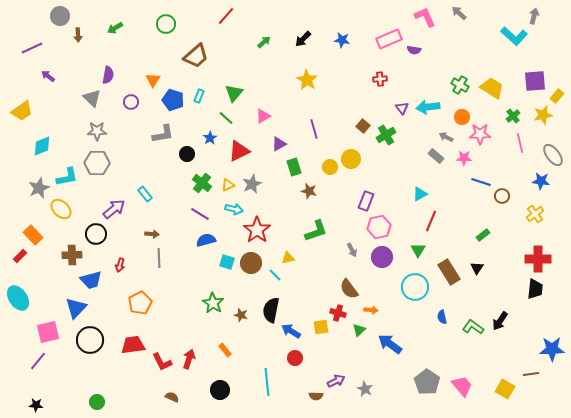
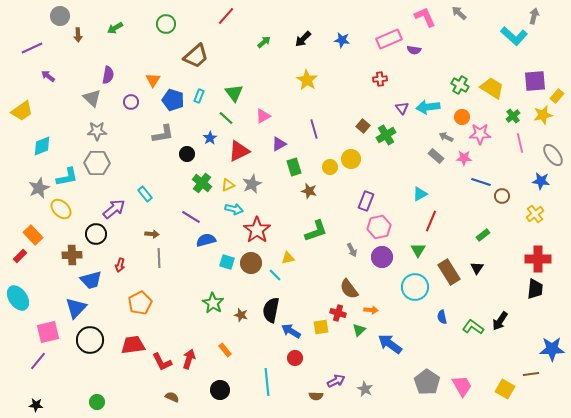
green triangle at (234, 93): rotated 18 degrees counterclockwise
purple line at (200, 214): moved 9 px left, 3 px down
pink trapezoid at (462, 386): rotated 10 degrees clockwise
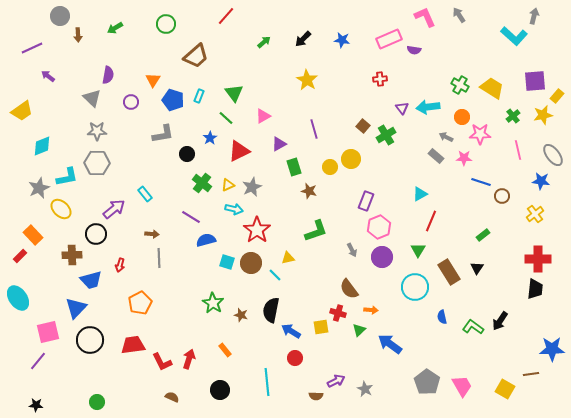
gray arrow at (459, 13): moved 2 px down; rotated 14 degrees clockwise
pink line at (520, 143): moved 2 px left, 7 px down
gray star at (252, 184): moved 3 px down
pink hexagon at (379, 227): rotated 10 degrees counterclockwise
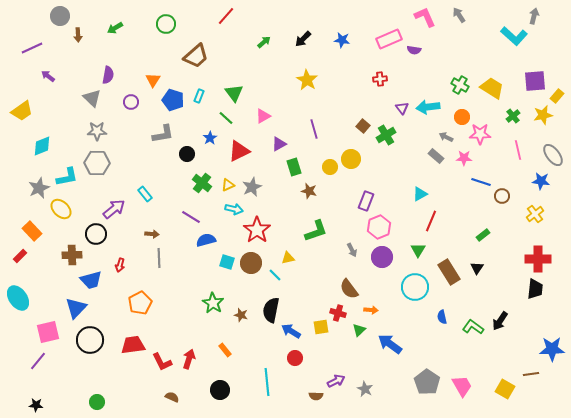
orange rectangle at (33, 235): moved 1 px left, 4 px up
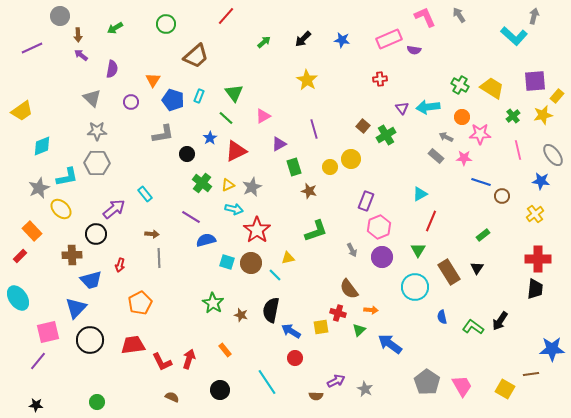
purple semicircle at (108, 75): moved 4 px right, 6 px up
purple arrow at (48, 76): moved 33 px right, 21 px up
red triangle at (239, 151): moved 3 px left
cyan line at (267, 382): rotated 28 degrees counterclockwise
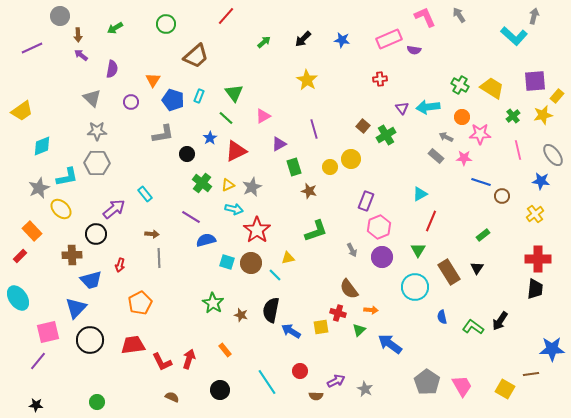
red circle at (295, 358): moved 5 px right, 13 px down
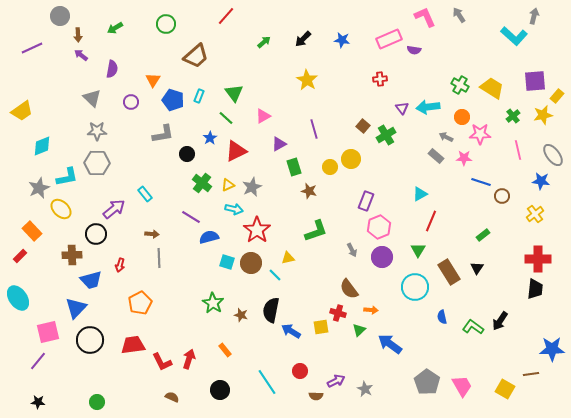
blue semicircle at (206, 240): moved 3 px right, 3 px up
black star at (36, 405): moved 2 px right, 3 px up
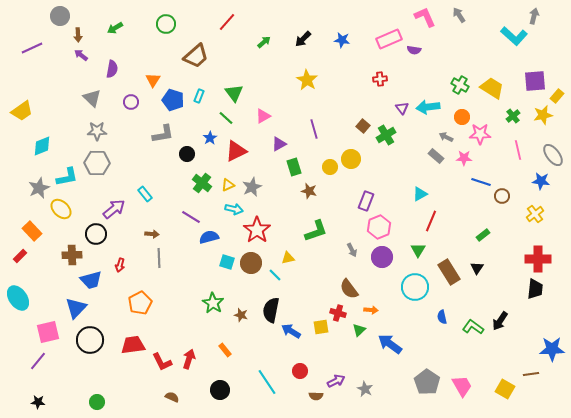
red line at (226, 16): moved 1 px right, 6 px down
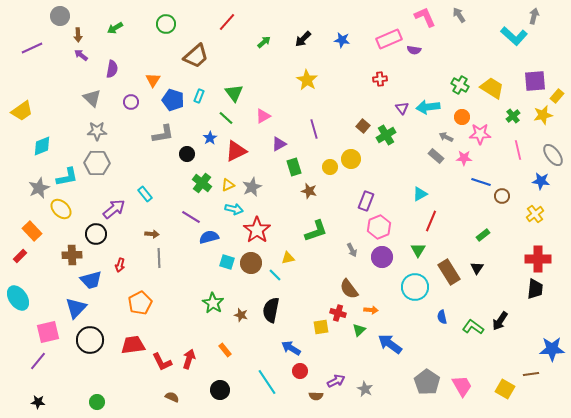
blue arrow at (291, 331): moved 17 px down
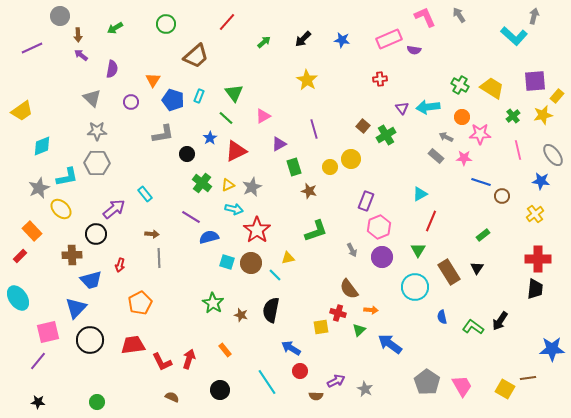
brown line at (531, 374): moved 3 px left, 4 px down
